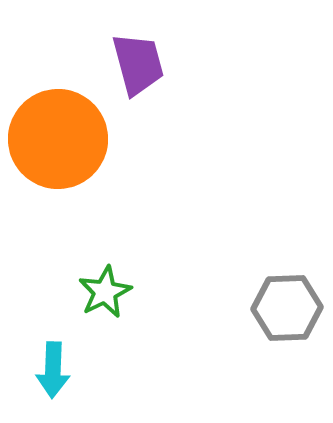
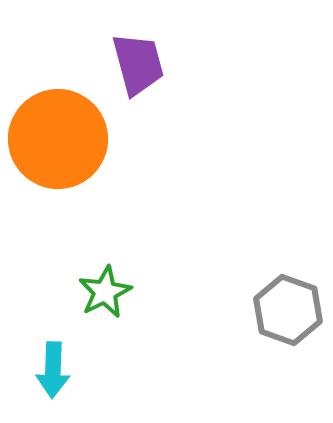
gray hexagon: moved 1 px right, 2 px down; rotated 22 degrees clockwise
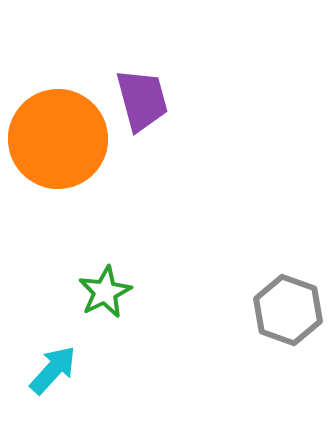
purple trapezoid: moved 4 px right, 36 px down
cyan arrow: rotated 140 degrees counterclockwise
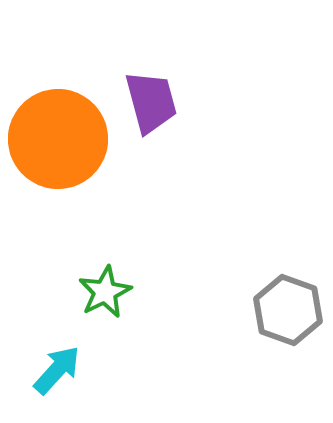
purple trapezoid: moved 9 px right, 2 px down
cyan arrow: moved 4 px right
